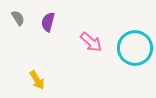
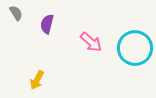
gray semicircle: moved 2 px left, 5 px up
purple semicircle: moved 1 px left, 2 px down
yellow arrow: rotated 60 degrees clockwise
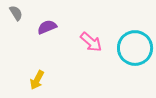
purple semicircle: moved 3 px down; rotated 54 degrees clockwise
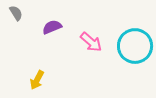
purple semicircle: moved 5 px right
cyan circle: moved 2 px up
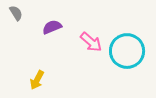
cyan circle: moved 8 px left, 5 px down
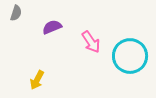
gray semicircle: rotated 49 degrees clockwise
pink arrow: rotated 15 degrees clockwise
cyan circle: moved 3 px right, 5 px down
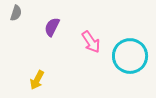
purple semicircle: rotated 42 degrees counterclockwise
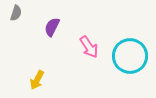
pink arrow: moved 2 px left, 5 px down
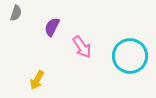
pink arrow: moved 7 px left
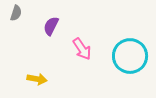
purple semicircle: moved 1 px left, 1 px up
pink arrow: moved 2 px down
yellow arrow: moved 1 px up; rotated 108 degrees counterclockwise
